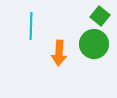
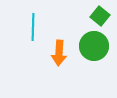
cyan line: moved 2 px right, 1 px down
green circle: moved 2 px down
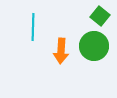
orange arrow: moved 2 px right, 2 px up
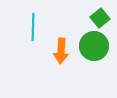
green square: moved 2 px down; rotated 12 degrees clockwise
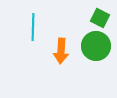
green square: rotated 24 degrees counterclockwise
green circle: moved 2 px right
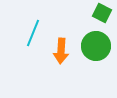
green square: moved 2 px right, 5 px up
cyan line: moved 6 px down; rotated 20 degrees clockwise
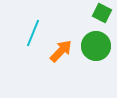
orange arrow: rotated 140 degrees counterclockwise
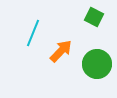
green square: moved 8 px left, 4 px down
green circle: moved 1 px right, 18 px down
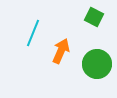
orange arrow: rotated 20 degrees counterclockwise
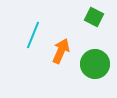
cyan line: moved 2 px down
green circle: moved 2 px left
